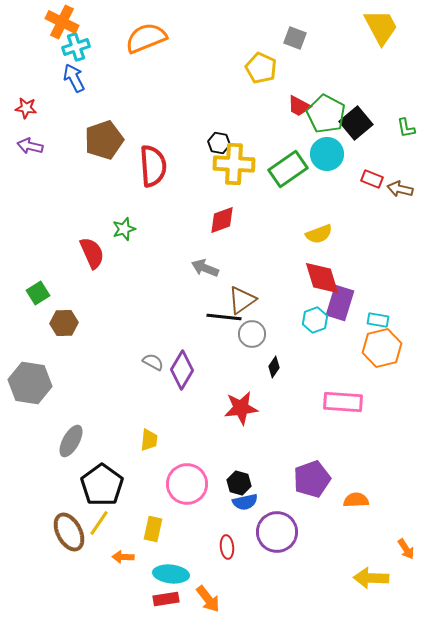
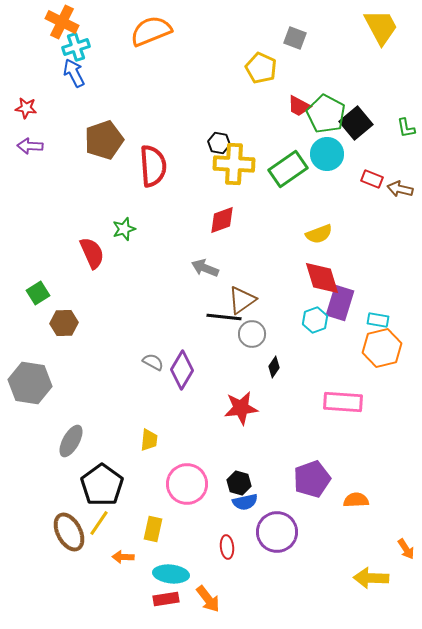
orange semicircle at (146, 38): moved 5 px right, 7 px up
blue arrow at (74, 78): moved 5 px up
purple arrow at (30, 146): rotated 10 degrees counterclockwise
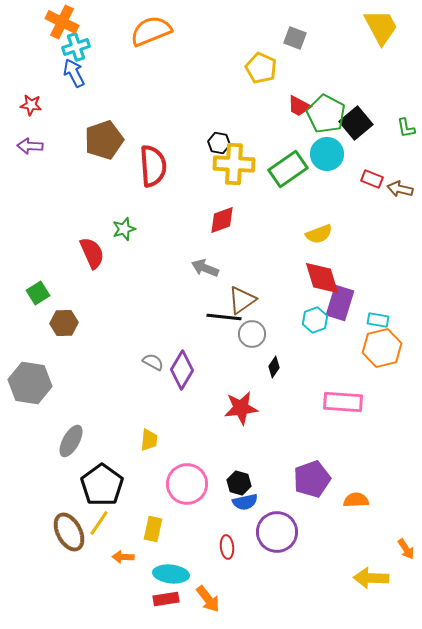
red star at (26, 108): moved 5 px right, 3 px up
